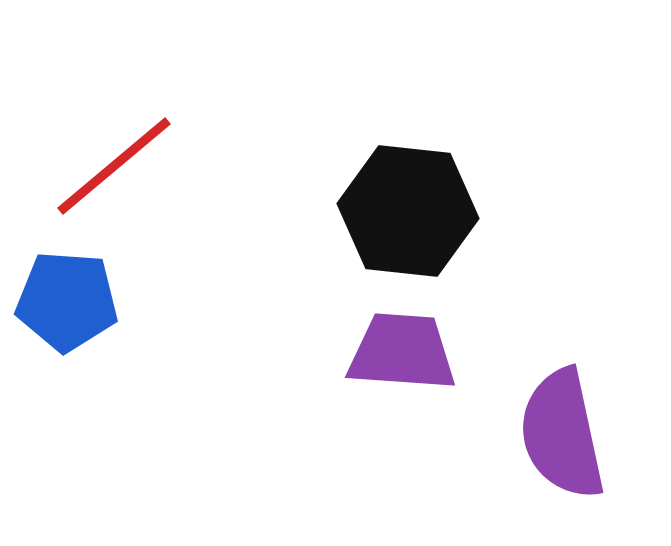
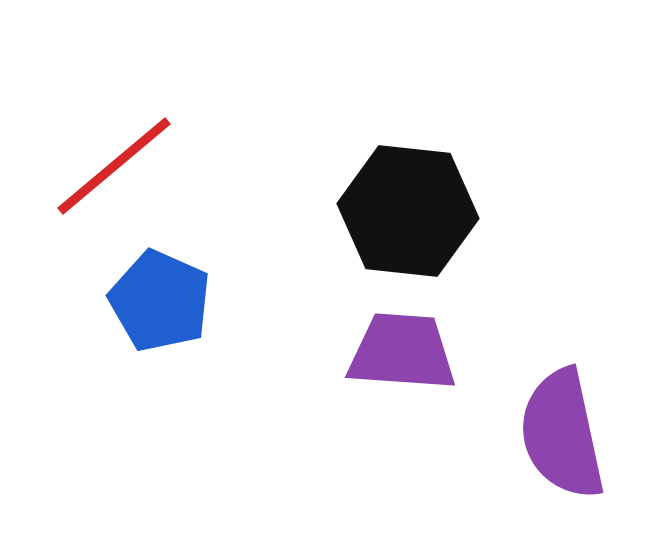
blue pentagon: moved 93 px right; rotated 20 degrees clockwise
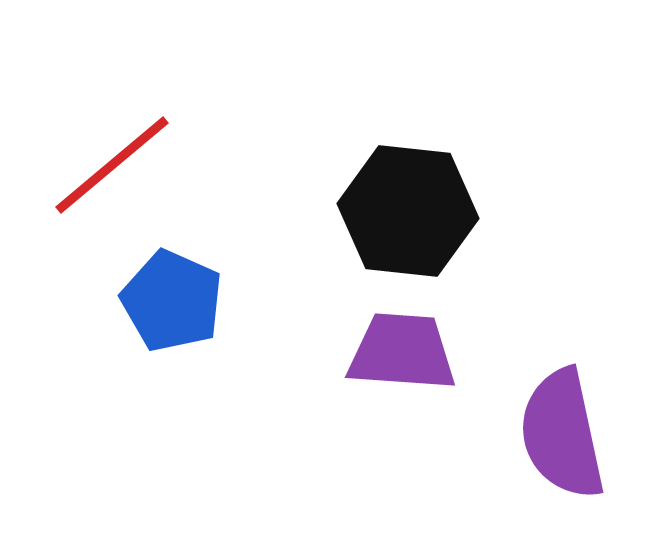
red line: moved 2 px left, 1 px up
blue pentagon: moved 12 px right
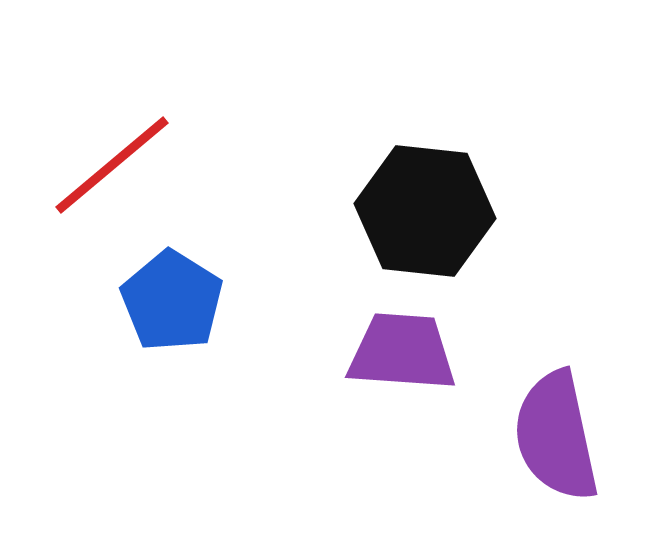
black hexagon: moved 17 px right
blue pentagon: rotated 8 degrees clockwise
purple semicircle: moved 6 px left, 2 px down
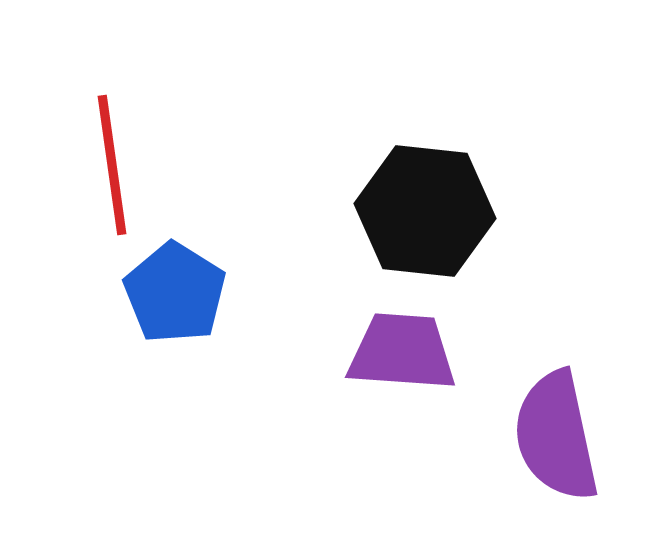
red line: rotated 58 degrees counterclockwise
blue pentagon: moved 3 px right, 8 px up
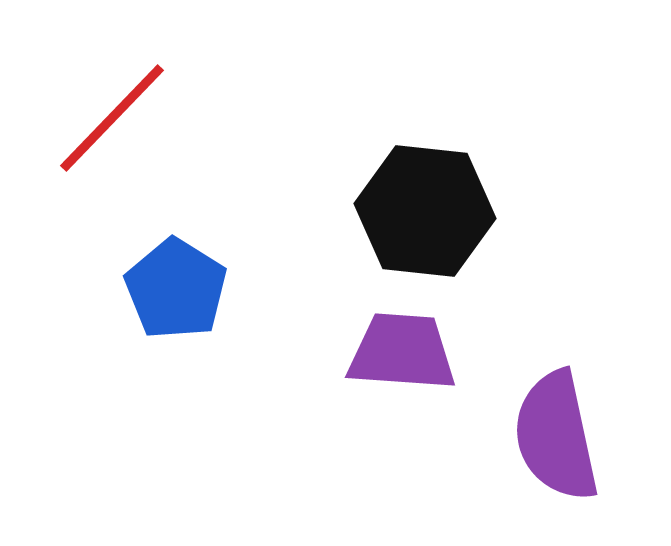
red line: moved 47 px up; rotated 52 degrees clockwise
blue pentagon: moved 1 px right, 4 px up
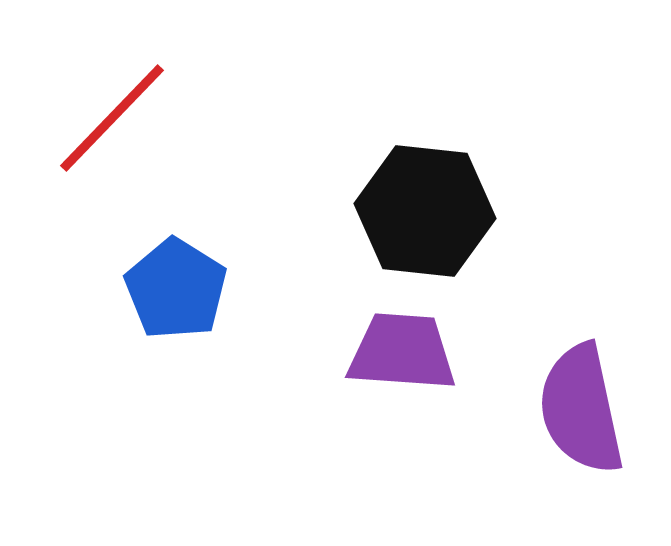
purple semicircle: moved 25 px right, 27 px up
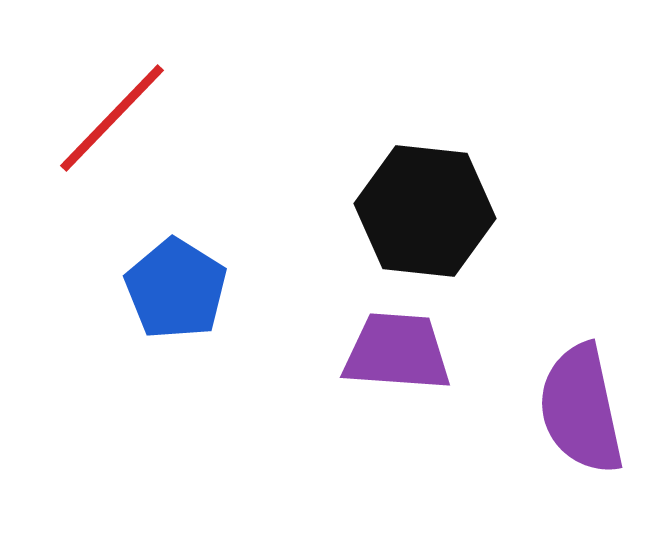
purple trapezoid: moved 5 px left
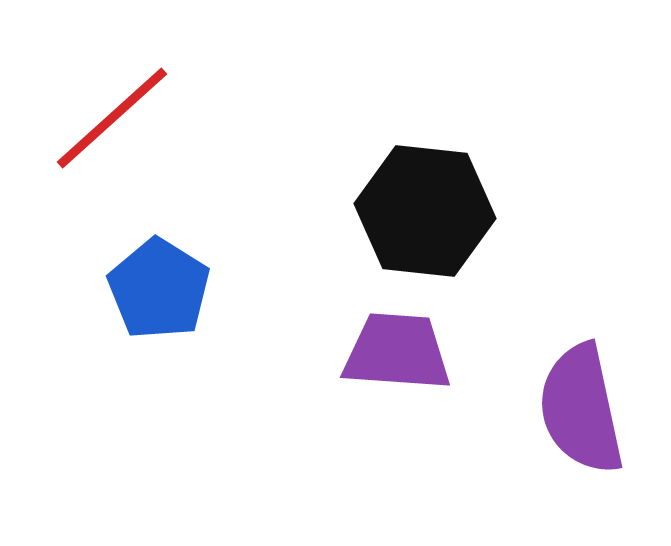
red line: rotated 4 degrees clockwise
blue pentagon: moved 17 px left
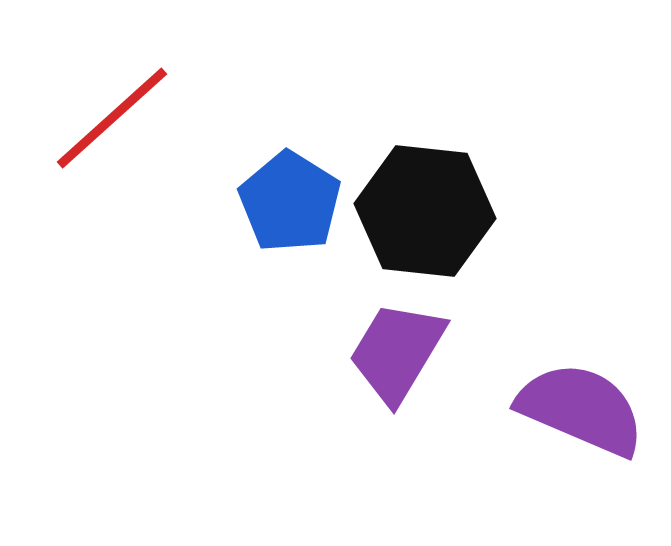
blue pentagon: moved 131 px right, 87 px up
purple trapezoid: rotated 63 degrees counterclockwise
purple semicircle: rotated 125 degrees clockwise
